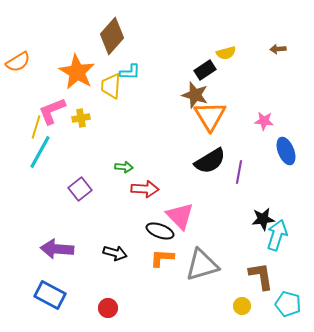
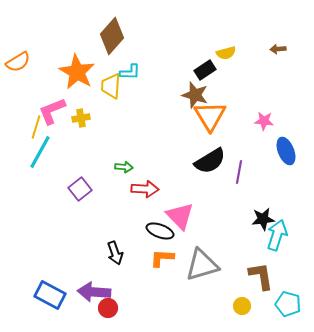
purple arrow: moved 37 px right, 43 px down
black arrow: rotated 55 degrees clockwise
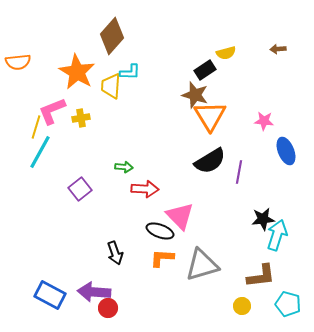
orange semicircle: rotated 25 degrees clockwise
brown L-shape: rotated 92 degrees clockwise
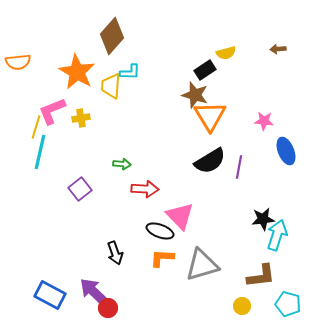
cyan line: rotated 16 degrees counterclockwise
green arrow: moved 2 px left, 3 px up
purple line: moved 5 px up
purple arrow: rotated 40 degrees clockwise
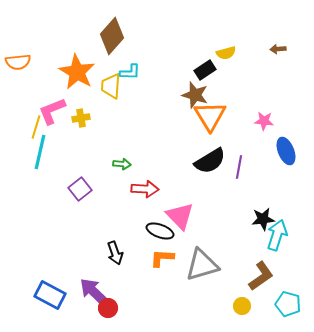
brown L-shape: rotated 28 degrees counterclockwise
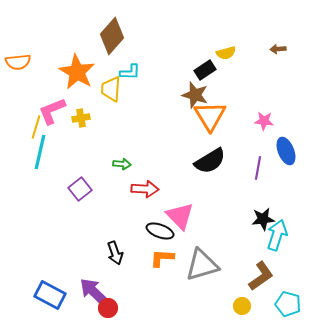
yellow trapezoid: moved 3 px down
purple line: moved 19 px right, 1 px down
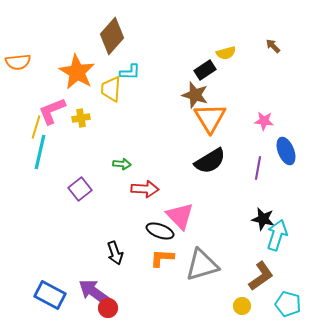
brown arrow: moved 5 px left, 3 px up; rotated 49 degrees clockwise
orange triangle: moved 2 px down
black star: rotated 20 degrees clockwise
purple arrow: rotated 8 degrees counterclockwise
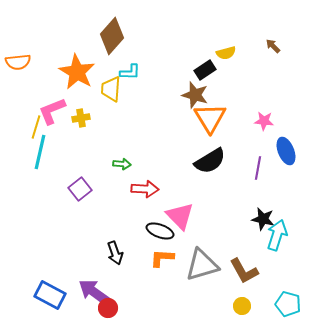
brown L-shape: moved 17 px left, 5 px up; rotated 96 degrees clockwise
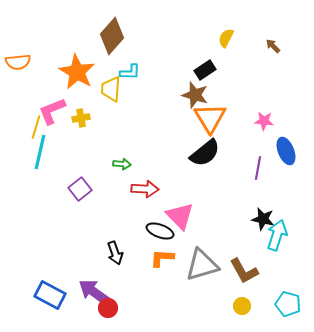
yellow semicircle: moved 15 px up; rotated 132 degrees clockwise
black semicircle: moved 5 px left, 8 px up; rotated 8 degrees counterclockwise
